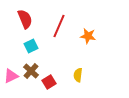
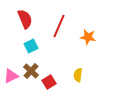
orange star: moved 1 px down
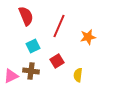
red semicircle: moved 1 px right, 3 px up
orange star: rotated 21 degrees counterclockwise
cyan square: moved 2 px right
brown cross: rotated 35 degrees counterclockwise
red square: moved 8 px right, 21 px up
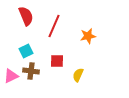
red line: moved 5 px left
orange star: moved 1 px up
cyan square: moved 7 px left, 5 px down
red square: rotated 32 degrees clockwise
yellow semicircle: rotated 16 degrees clockwise
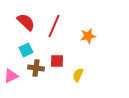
red semicircle: moved 6 px down; rotated 24 degrees counterclockwise
cyan square: moved 1 px up
brown cross: moved 5 px right, 3 px up
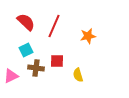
yellow semicircle: rotated 40 degrees counterclockwise
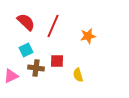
red line: moved 1 px left
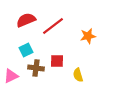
red semicircle: moved 2 px up; rotated 66 degrees counterclockwise
red line: rotated 30 degrees clockwise
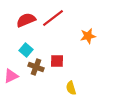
red line: moved 8 px up
cyan square: rotated 24 degrees counterclockwise
brown cross: moved 1 px up; rotated 14 degrees clockwise
yellow semicircle: moved 7 px left, 13 px down
